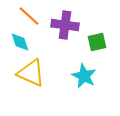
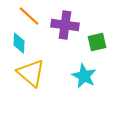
cyan diamond: moved 1 px left, 1 px down; rotated 20 degrees clockwise
yellow triangle: rotated 16 degrees clockwise
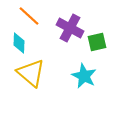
purple cross: moved 5 px right, 3 px down; rotated 20 degrees clockwise
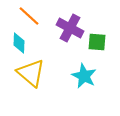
green square: rotated 18 degrees clockwise
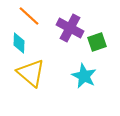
green square: rotated 24 degrees counterclockwise
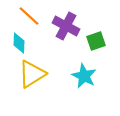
purple cross: moved 4 px left, 2 px up
green square: moved 1 px left, 1 px up
yellow triangle: moved 1 px right, 1 px down; rotated 48 degrees clockwise
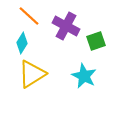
cyan diamond: moved 3 px right; rotated 30 degrees clockwise
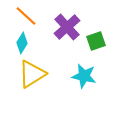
orange line: moved 3 px left
purple cross: moved 1 px right, 1 px down; rotated 20 degrees clockwise
cyan star: rotated 15 degrees counterclockwise
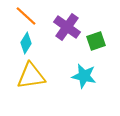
purple cross: rotated 12 degrees counterclockwise
cyan diamond: moved 4 px right
yellow triangle: moved 1 px left, 2 px down; rotated 24 degrees clockwise
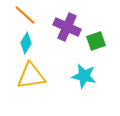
orange line: moved 1 px left, 1 px up
purple cross: rotated 12 degrees counterclockwise
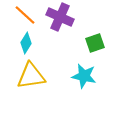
purple cross: moved 7 px left, 10 px up
green square: moved 1 px left, 2 px down
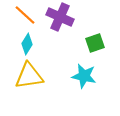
cyan diamond: moved 1 px right, 1 px down
yellow triangle: moved 2 px left
